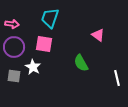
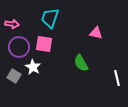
pink triangle: moved 2 px left, 2 px up; rotated 24 degrees counterclockwise
purple circle: moved 5 px right
gray square: rotated 24 degrees clockwise
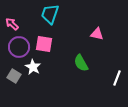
cyan trapezoid: moved 4 px up
pink arrow: rotated 144 degrees counterclockwise
pink triangle: moved 1 px right, 1 px down
white line: rotated 35 degrees clockwise
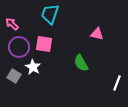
white line: moved 5 px down
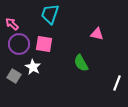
purple circle: moved 3 px up
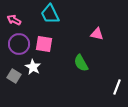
cyan trapezoid: rotated 45 degrees counterclockwise
pink arrow: moved 2 px right, 4 px up; rotated 16 degrees counterclockwise
white line: moved 4 px down
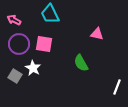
white star: moved 1 px down
gray square: moved 1 px right
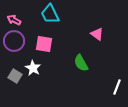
pink triangle: rotated 24 degrees clockwise
purple circle: moved 5 px left, 3 px up
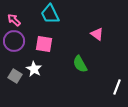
pink arrow: rotated 16 degrees clockwise
green semicircle: moved 1 px left, 1 px down
white star: moved 1 px right, 1 px down
